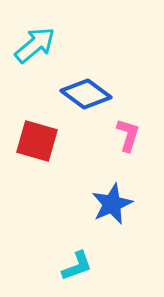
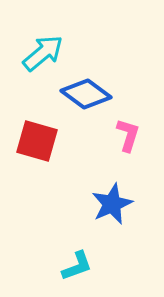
cyan arrow: moved 8 px right, 8 px down
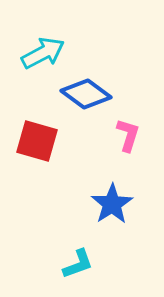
cyan arrow: rotated 12 degrees clockwise
blue star: rotated 9 degrees counterclockwise
cyan L-shape: moved 1 px right, 2 px up
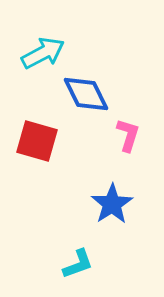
blue diamond: rotated 27 degrees clockwise
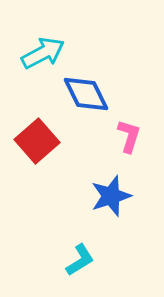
pink L-shape: moved 1 px right, 1 px down
red square: rotated 33 degrees clockwise
blue star: moved 1 px left, 8 px up; rotated 15 degrees clockwise
cyan L-shape: moved 2 px right, 4 px up; rotated 12 degrees counterclockwise
